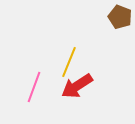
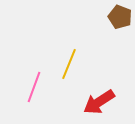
yellow line: moved 2 px down
red arrow: moved 22 px right, 16 px down
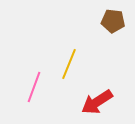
brown pentagon: moved 7 px left, 4 px down; rotated 15 degrees counterclockwise
red arrow: moved 2 px left
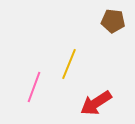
red arrow: moved 1 px left, 1 px down
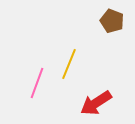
brown pentagon: moved 1 px left; rotated 15 degrees clockwise
pink line: moved 3 px right, 4 px up
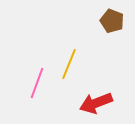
red arrow: rotated 12 degrees clockwise
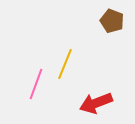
yellow line: moved 4 px left
pink line: moved 1 px left, 1 px down
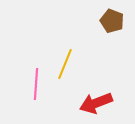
pink line: rotated 16 degrees counterclockwise
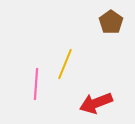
brown pentagon: moved 1 px left, 1 px down; rotated 15 degrees clockwise
